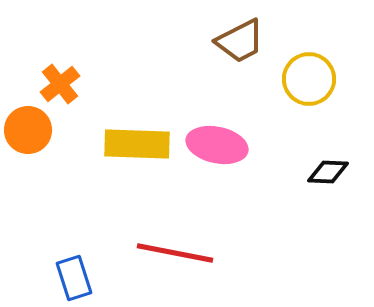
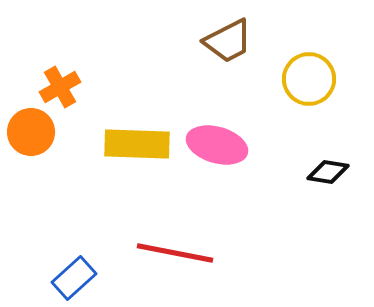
brown trapezoid: moved 12 px left
orange cross: moved 3 px down; rotated 9 degrees clockwise
orange circle: moved 3 px right, 2 px down
pink ellipse: rotated 4 degrees clockwise
black diamond: rotated 6 degrees clockwise
blue rectangle: rotated 66 degrees clockwise
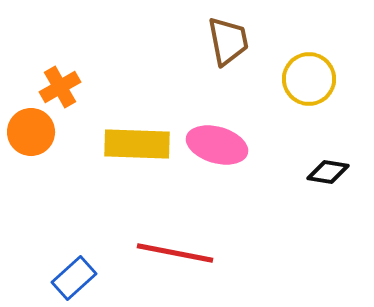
brown trapezoid: rotated 74 degrees counterclockwise
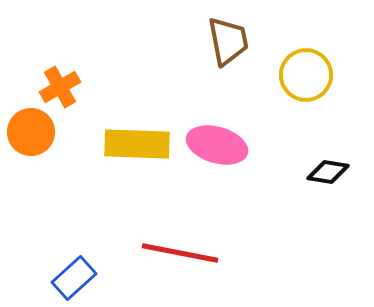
yellow circle: moved 3 px left, 4 px up
red line: moved 5 px right
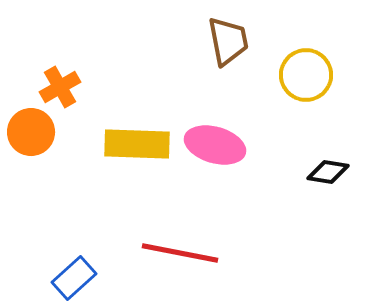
pink ellipse: moved 2 px left
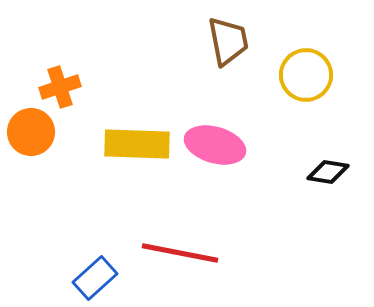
orange cross: rotated 12 degrees clockwise
blue rectangle: moved 21 px right
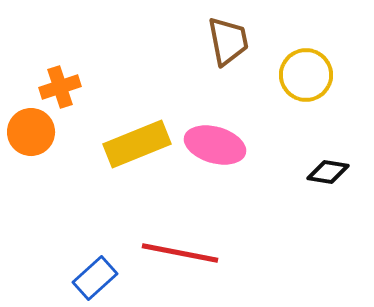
yellow rectangle: rotated 24 degrees counterclockwise
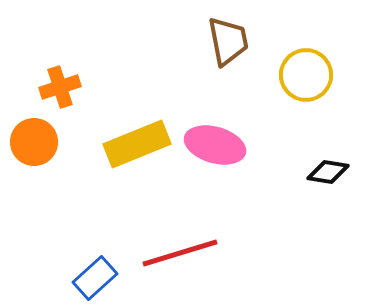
orange circle: moved 3 px right, 10 px down
red line: rotated 28 degrees counterclockwise
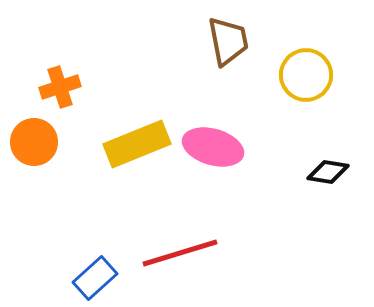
pink ellipse: moved 2 px left, 2 px down
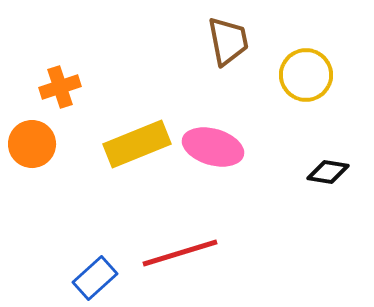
orange circle: moved 2 px left, 2 px down
